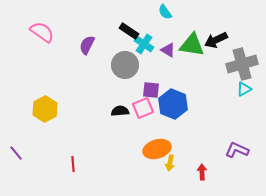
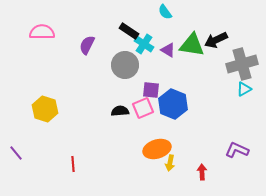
pink semicircle: rotated 35 degrees counterclockwise
yellow hexagon: rotated 15 degrees counterclockwise
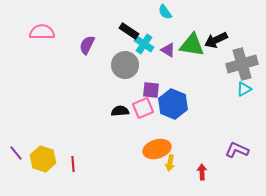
yellow hexagon: moved 2 px left, 50 px down
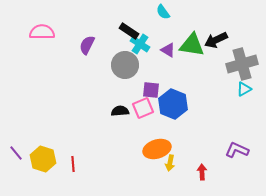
cyan semicircle: moved 2 px left
cyan cross: moved 4 px left
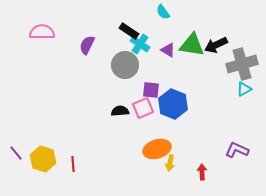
black arrow: moved 5 px down
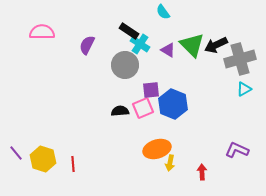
green triangle: rotated 36 degrees clockwise
gray cross: moved 2 px left, 5 px up
purple square: rotated 12 degrees counterclockwise
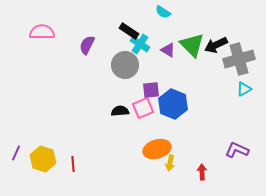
cyan semicircle: rotated 21 degrees counterclockwise
gray cross: moved 1 px left
purple line: rotated 63 degrees clockwise
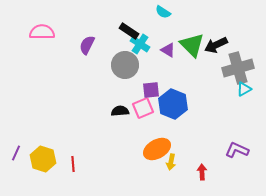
gray cross: moved 1 px left, 9 px down
orange ellipse: rotated 12 degrees counterclockwise
yellow arrow: moved 1 px right, 1 px up
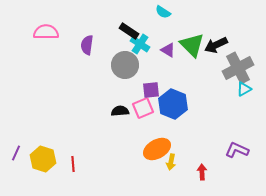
pink semicircle: moved 4 px right
purple semicircle: rotated 18 degrees counterclockwise
gray cross: rotated 12 degrees counterclockwise
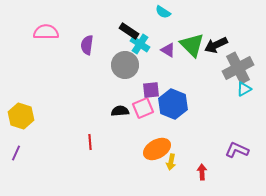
yellow hexagon: moved 22 px left, 43 px up
red line: moved 17 px right, 22 px up
